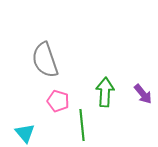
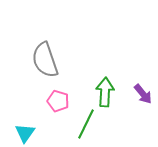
green line: moved 4 px right, 1 px up; rotated 32 degrees clockwise
cyan triangle: rotated 15 degrees clockwise
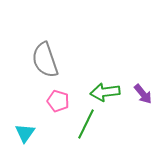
green arrow: rotated 100 degrees counterclockwise
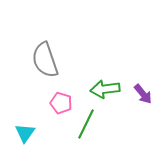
green arrow: moved 3 px up
pink pentagon: moved 3 px right, 2 px down
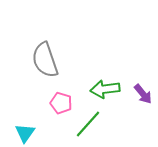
green line: moved 2 px right; rotated 16 degrees clockwise
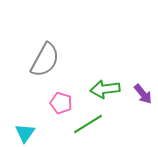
gray semicircle: rotated 132 degrees counterclockwise
green line: rotated 16 degrees clockwise
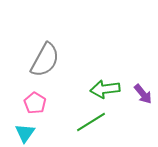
pink pentagon: moved 26 px left; rotated 15 degrees clockwise
green line: moved 3 px right, 2 px up
